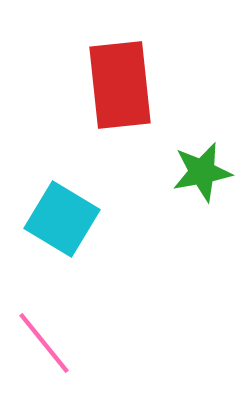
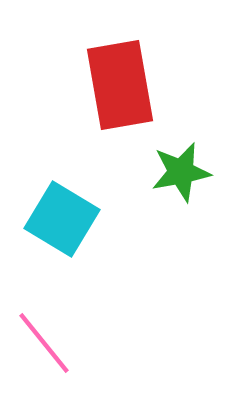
red rectangle: rotated 4 degrees counterclockwise
green star: moved 21 px left
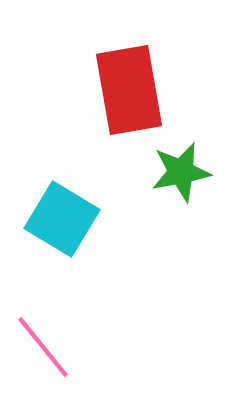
red rectangle: moved 9 px right, 5 px down
pink line: moved 1 px left, 4 px down
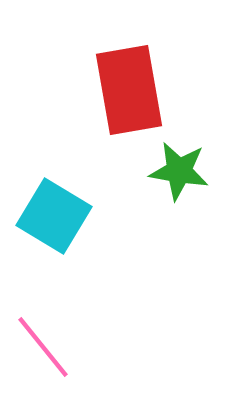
green star: moved 2 px left, 1 px up; rotated 20 degrees clockwise
cyan square: moved 8 px left, 3 px up
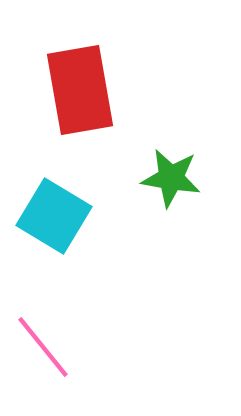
red rectangle: moved 49 px left
green star: moved 8 px left, 7 px down
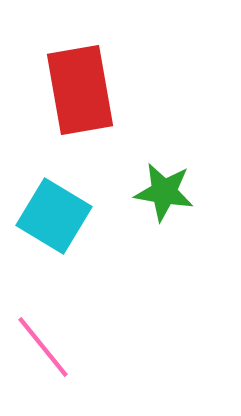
green star: moved 7 px left, 14 px down
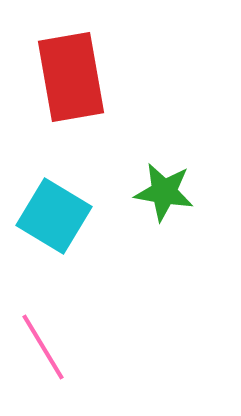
red rectangle: moved 9 px left, 13 px up
pink line: rotated 8 degrees clockwise
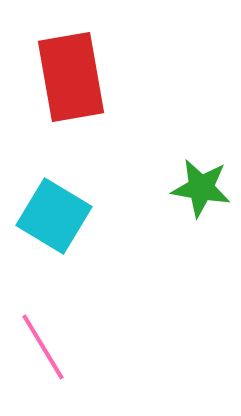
green star: moved 37 px right, 4 px up
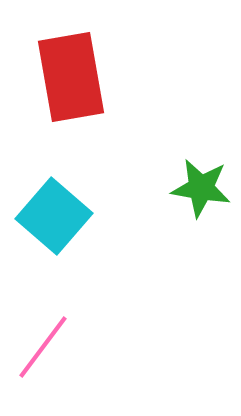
cyan square: rotated 10 degrees clockwise
pink line: rotated 68 degrees clockwise
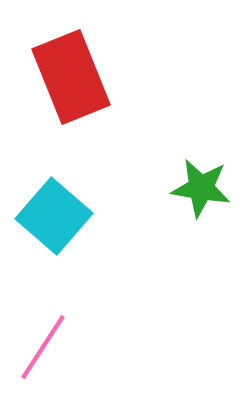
red rectangle: rotated 12 degrees counterclockwise
pink line: rotated 4 degrees counterclockwise
